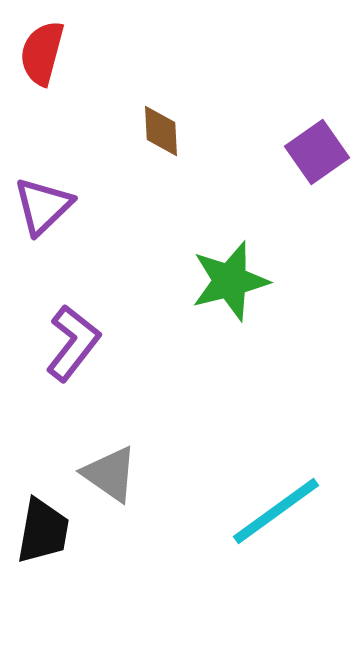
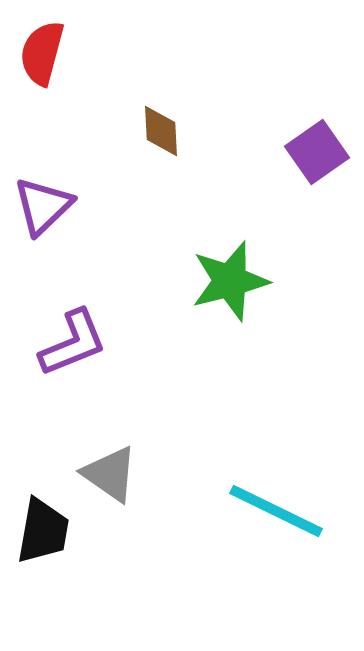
purple L-shape: rotated 30 degrees clockwise
cyan line: rotated 62 degrees clockwise
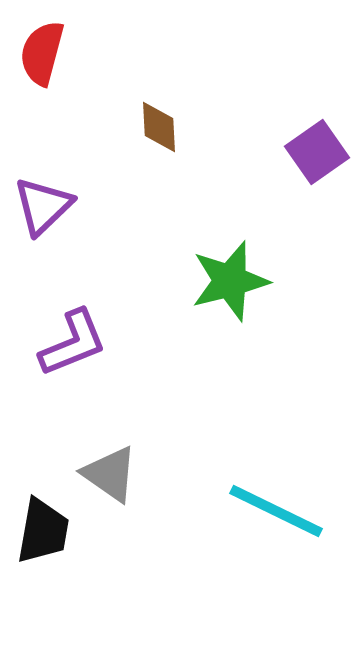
brown diamond: moved 2 px left, 4 px up
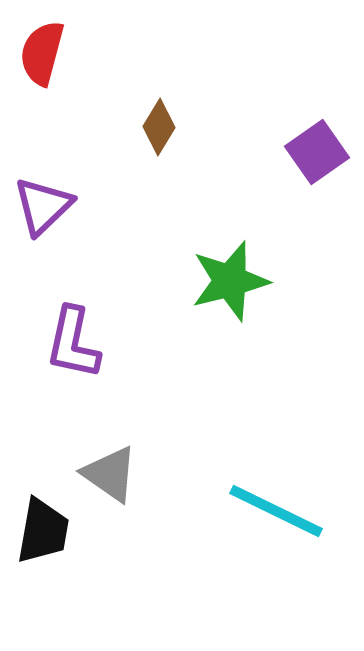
brown diamond: rotated 34 degrees clockwise
purple L-shape: rotated 124 degrees clockwise
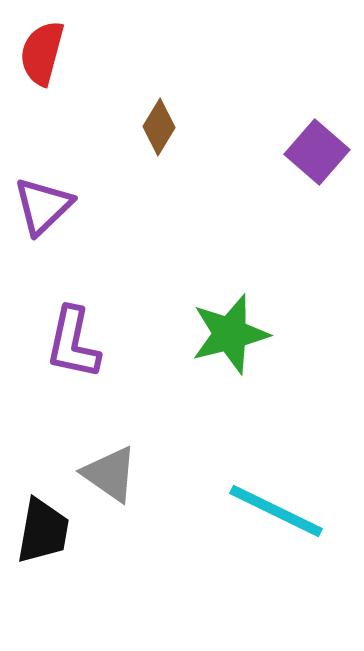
purple square: rotated 14 degrees counterclockwise
green star: moved 53 px down
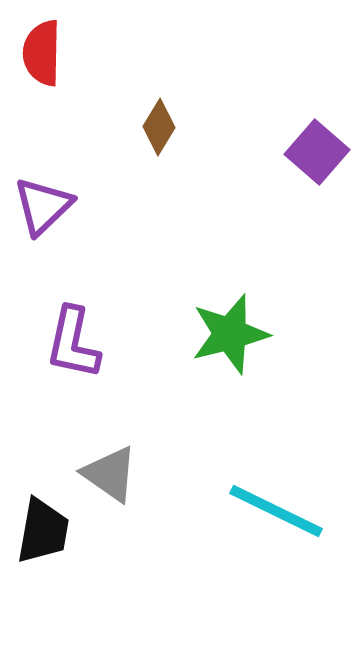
red semicircle: rotated 14 degrees counterclockwise
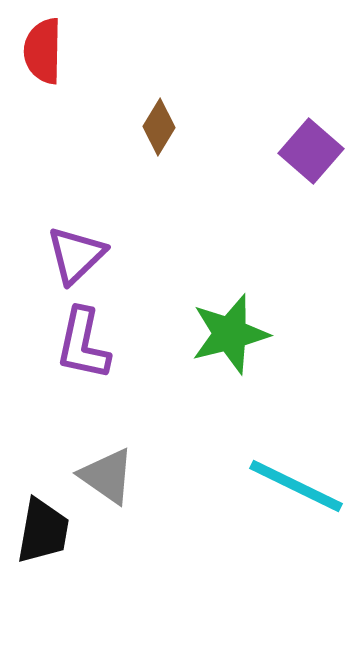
red semicircle: moved 1 px right, 2 px up
purple square: moved 6 px left, 1 px up
purple triangle: moved 33 px right, 49 px down
purple L-shape: moved 10 px right, 1 px down
gray triangle: moved 3 px left, 2 px down
cyan line: moved 20 px right, 25 px up
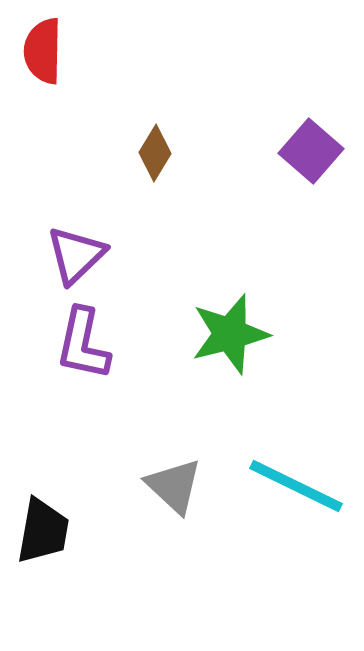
brown diamond: moved 4 px left, 26 px down
gray triangle: moved 67 px right, 10 px down; rotated 8 degrees clockwise
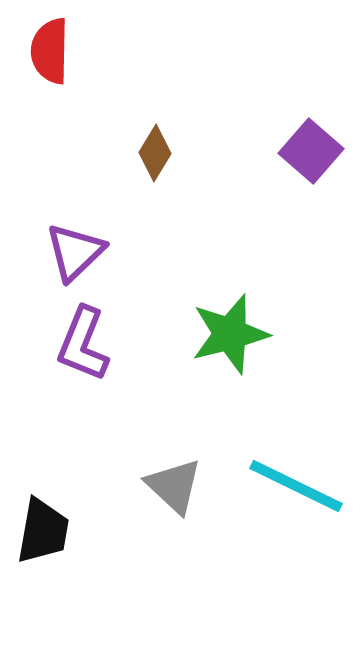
red semicircle: moved 7 px right
purple triangle: moved 1 px left, 3 px up
purple L-shape: rotated 10 degrees clockwise
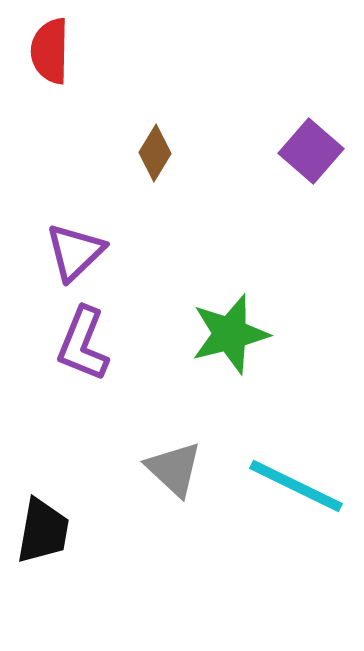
gray triangle: moved 17 px up
